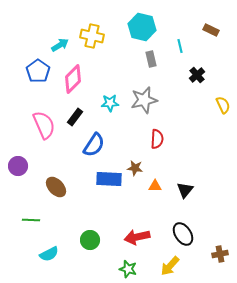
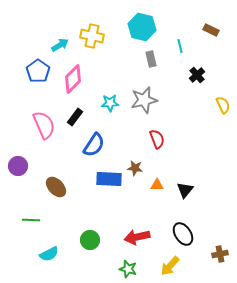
red semicircle: rotated 24 degrees counterclockwise
orange triangle: moved 2 px right, 1 px up
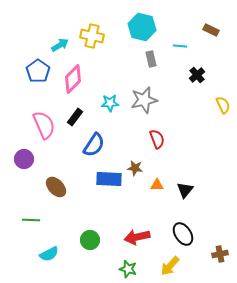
cyan line: rotated 72 degrees counterclockwise
purple circle: moved 6 px right, 7 px up
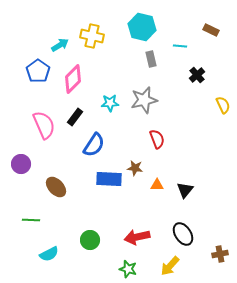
purple circle: moved 3 px left, 5 px down
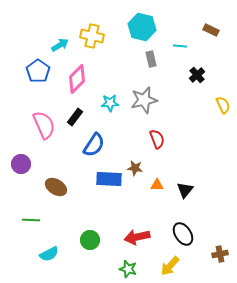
pink diamond: moved 4 px right
brown ellipse: rotated 15 degrees counterclockwise
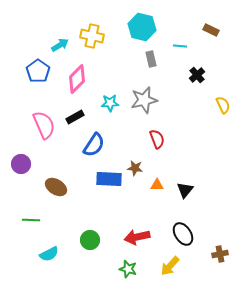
black rectangle: rotated 24 degrees clockwise
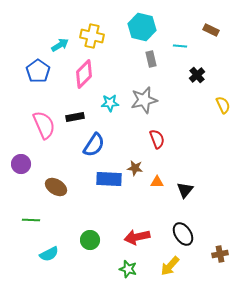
pink diamond: moved 7 px right, 5 px up
black rectangle: rotated 18 degrees clockwise
orange triangle: moved 3 px up
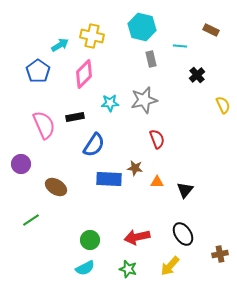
green line: rotated 36 degrees counterclockwise
cyan semicircle: moved 36 px right, 14 px down
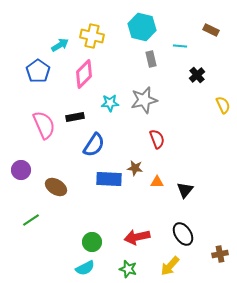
purple circle: moved 6 px down
green circle: moved 2 px right, 2 px down
